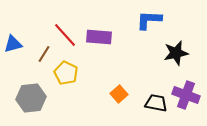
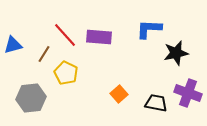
blue L-shape: moved 9 px down
blue triangle: moved 1 px down
purple cross: moved 2 px right, 2 px up
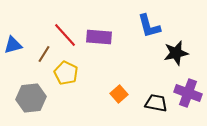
blue L-shape: moved 3 px up; rotated 108 degrees counterclockwise
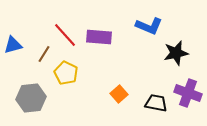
blue L-shape: rotated 52 degrees counterclockwise
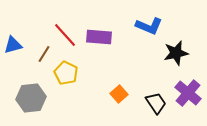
purple cross: rotated 20 degrees clockwise
black trapezoid: rotated 45 degrees clockwise
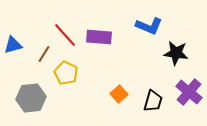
black star: rotated 20 degrees clockwise
purple cross: moved 1 px right, 1 px up
black trapezoid: moved 3 px left, 2 px up; rotated 50 degrees clockwise
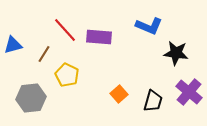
red line: moved 5 px up
yellow pentagon: moved 1 px right, 2 px down
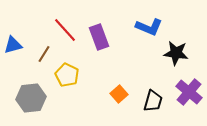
blue L-shape: moved 1 px down
purple rectangle: rotated 65 degrees clockwise
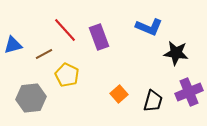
brown line: rotated 30 degrees clockwise
purple cross: rotated 28 degrees clockwise
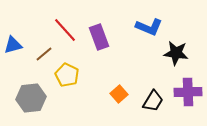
brown line: rotated 12 degrees counterclockwise
purple cross: moved 1 px left; rotated 20 degrees clockwise
black trapezoid: rotated 15 degrees clockwise
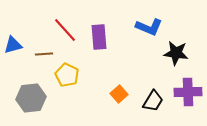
purple rectangle: rotated 15 degrees clockwise
brown line: rotated 36 degrees clockwise
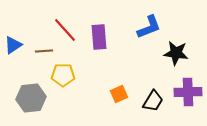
blue L-shape: rotated 44 degrees counterclockwise
blue triangle: rotated 18 degrees counterclockwise
brown line: moved 3 px up
yellow pentagon: moved 4 px left; rotated 25 degrees counterclockwise
orange square: rotated 18 degrees clockwise
